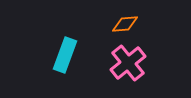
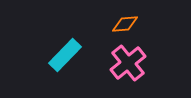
cyan rectangle: rotated 24 degrees clockwise
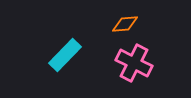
pink cross: moved 6 px right; rotated 24 degrees counterclockwise
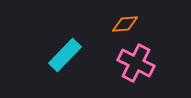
pink cross: moved 2 px right
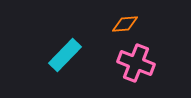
pink cross: rotated 6 degrees counterclockwise
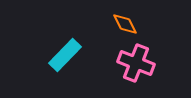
orange diamond: rotated 68 degrees clockwise
